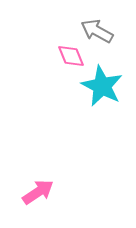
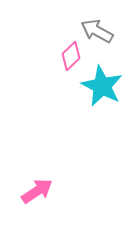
pink diamond: rotated 68 degrees clockwise
pink arrow: moved 1 px left, 1 px up
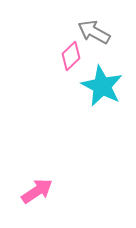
gray arrow: moved 3 px left, 1 px down
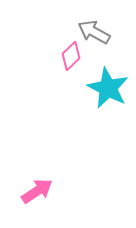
cyan star: moved 6 px right, 2 px down
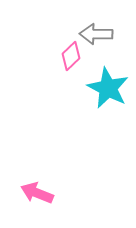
gray arrow: moved 2 px right, 2 px down; rotated 28 degrees counterclockwise
pink arrow: moved 2 px down; rotated 124 degrees counterclockwise
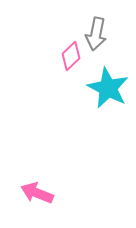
gray arrow: rotated 80 degrees counterclockwise
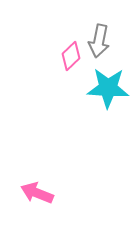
gray arrow: moved 3 px right, 7 px down
cyan star: rotated 24 degrees counterclockwise
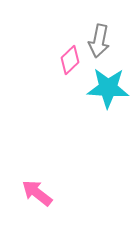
pink diamond: moved 1 px left, 4 px down
pink arrow: rotated 16 degrees clockwise
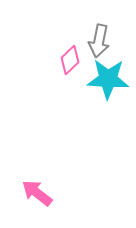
cyan star: moved 9 px up
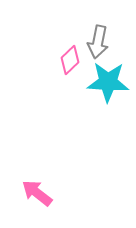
gray arrow: moved 1 px left, 1 px down
cyan star: moved 3 px down
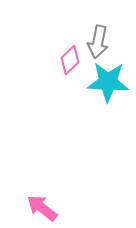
pink arrow: moved 5 px right, 15 px down
